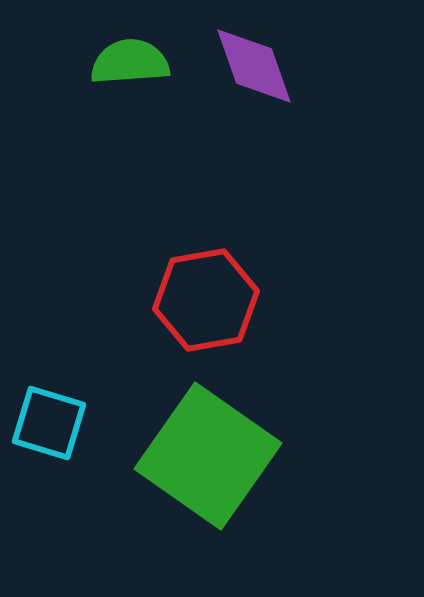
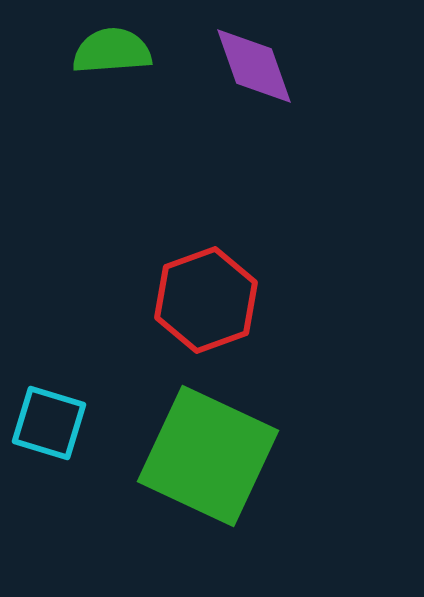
green semicircle: moved 18 px left, 11 px up
red hexagon: rotated 10 degrees counterclockwise
green square: rotated 10 degrees counterclockwise
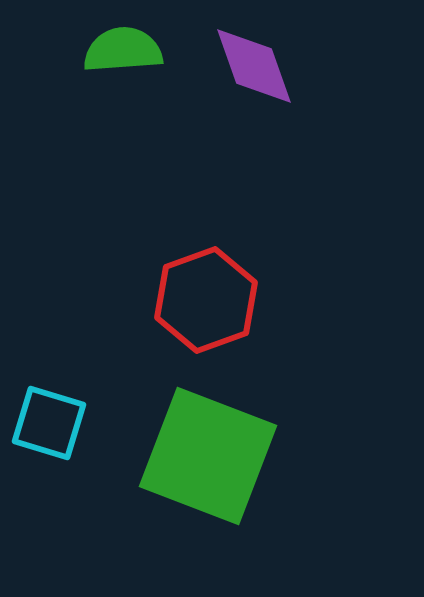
green semicircle: moved 11 px right, 1 px up
green square: rotated 4 degrees counterclockwise
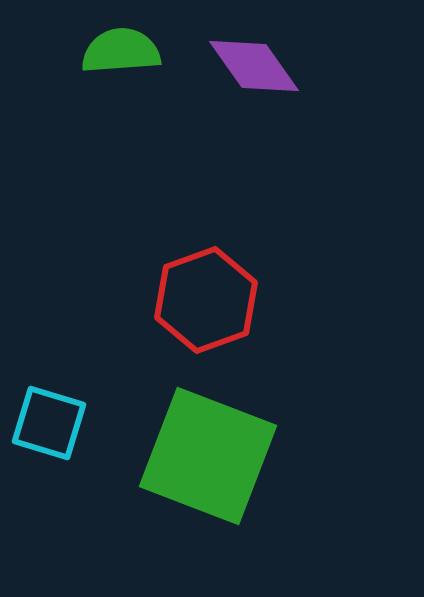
green semicircle: moved 2 px left, 1 px down
purple diamond: rotated 16 degrees counterclockwise
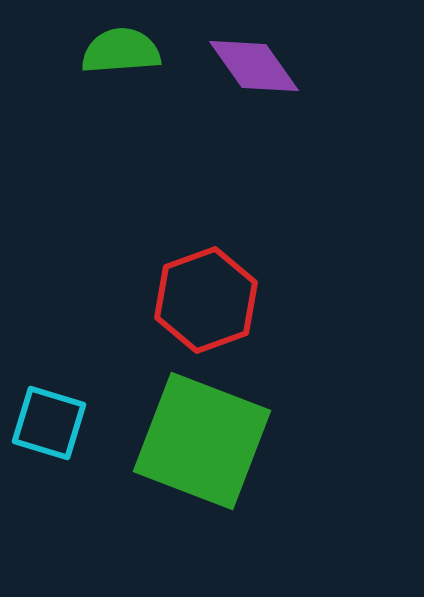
green square: moved 6 px left, 15 px up
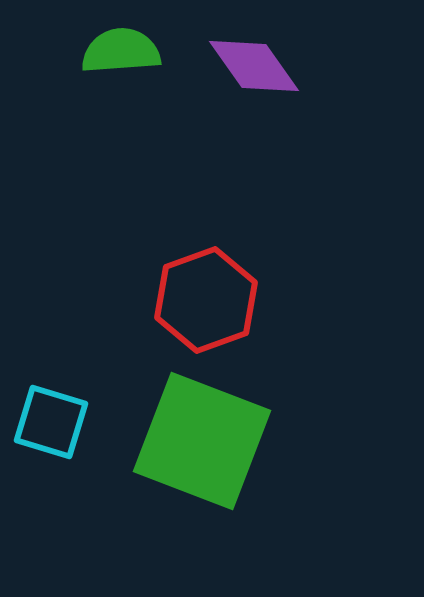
cyan square: moved 2 px right, 1 px up
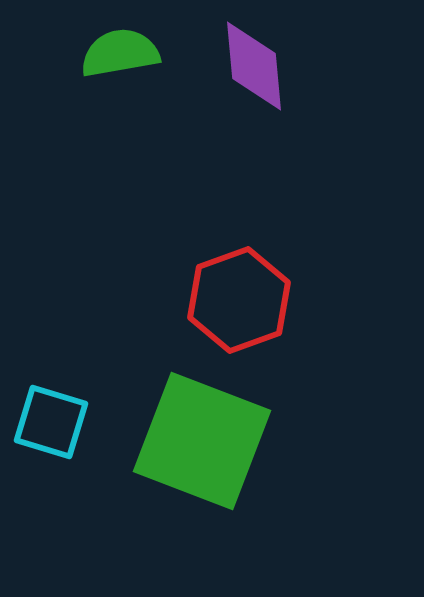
green semicircle: moved 1 px left, 2 px down; rotated 6 degrees counterclockwise
purple diamond: rotated 30 degrees clockwise
red hexagon: moved 33 px right
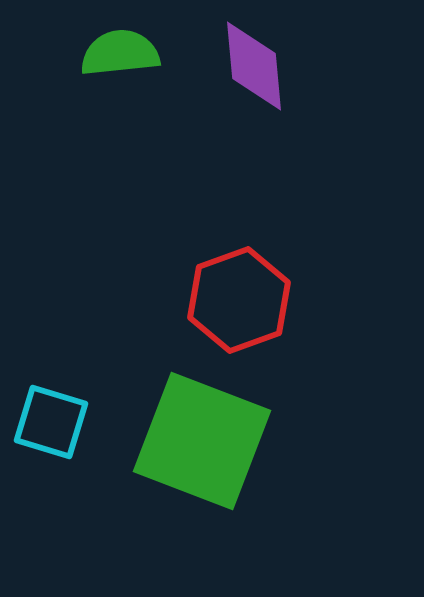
green semicircle: rotated 4 degrees clockwise
